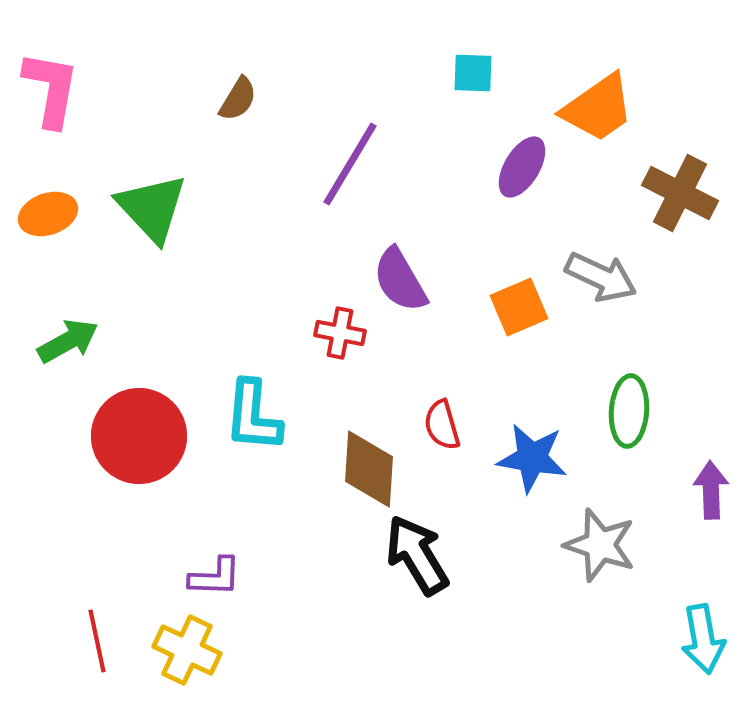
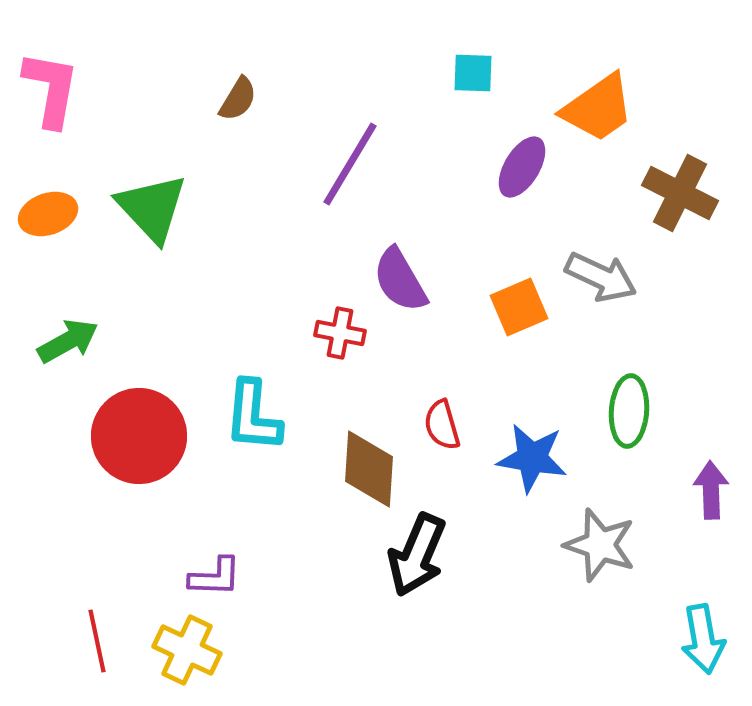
black arrow: rotated 126 degrees counterclockwise
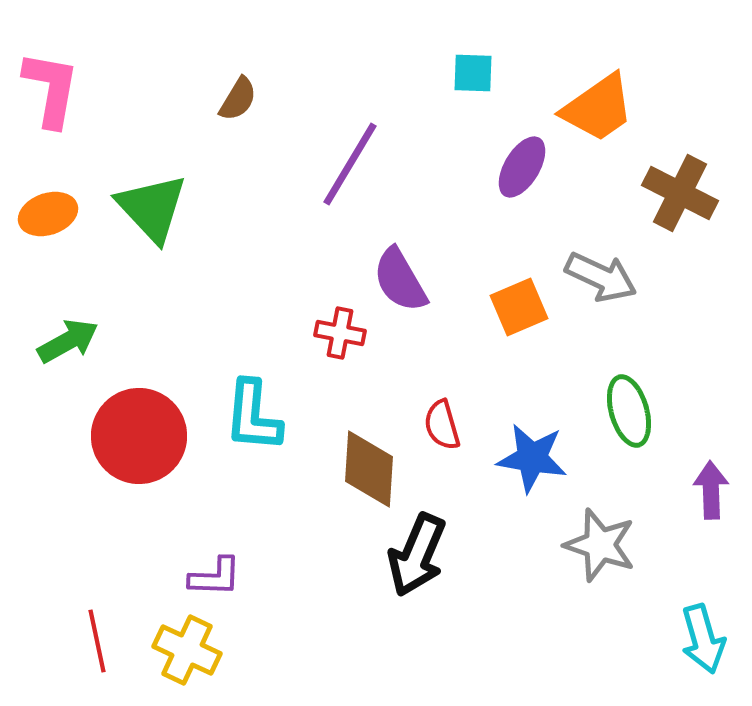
green ellipse: rotated 20 degrees counterclockwise
cyan arrow: rotated 6 degrees counterclockwise
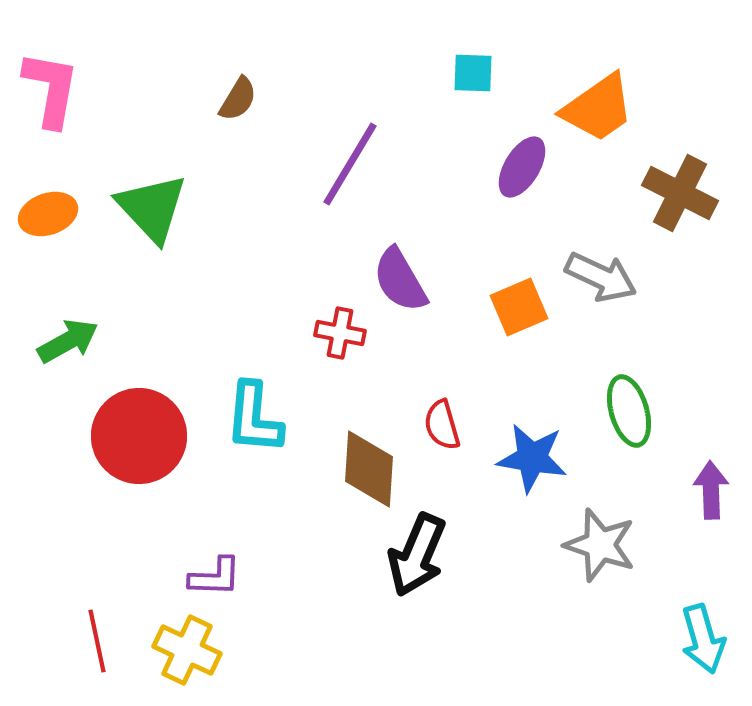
cyan L-shape: moved 1 px right, 2 px down
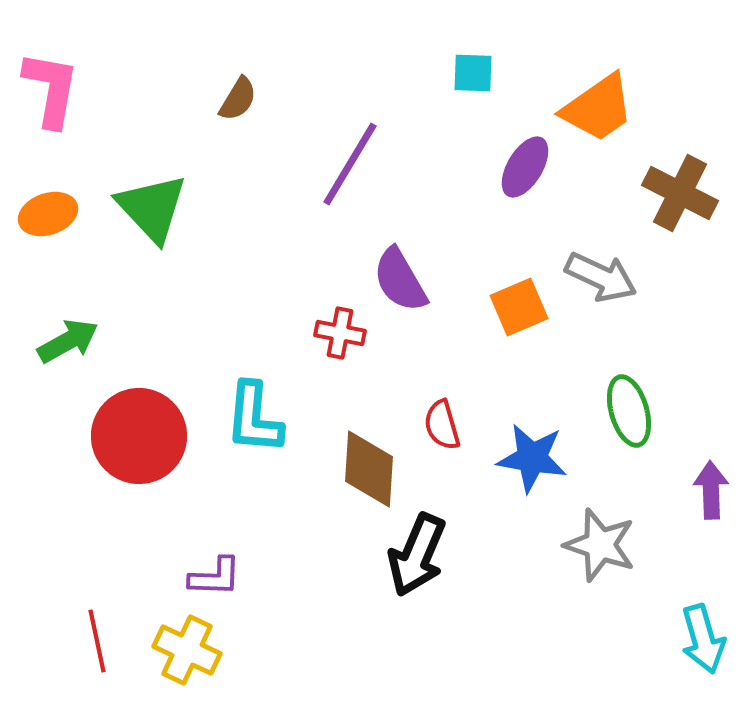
purple ellipse: moved 3 px right
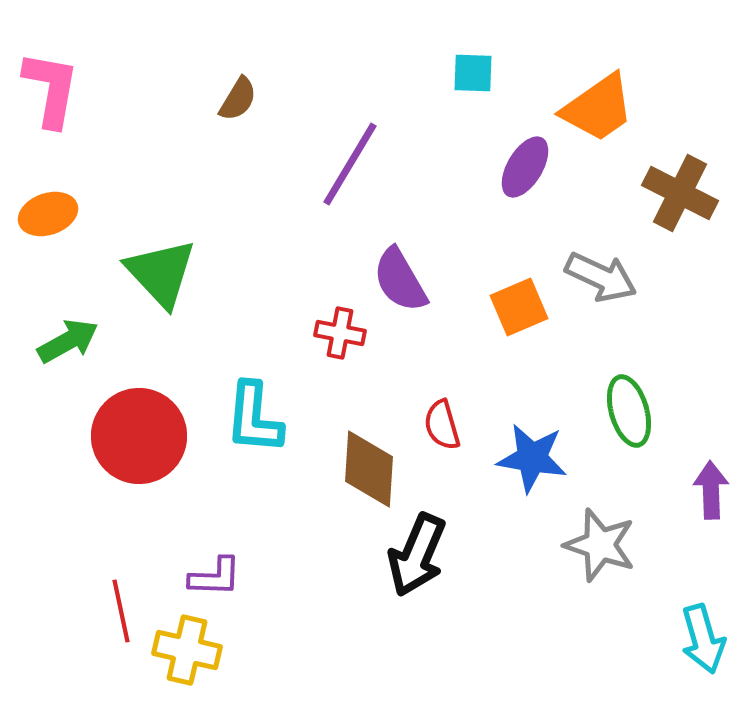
green triangle: moved 9 px right, 65 px down
red line: moved 24 px right, 30 px up
yellow cross: rotated 12 degrees counterclockwise
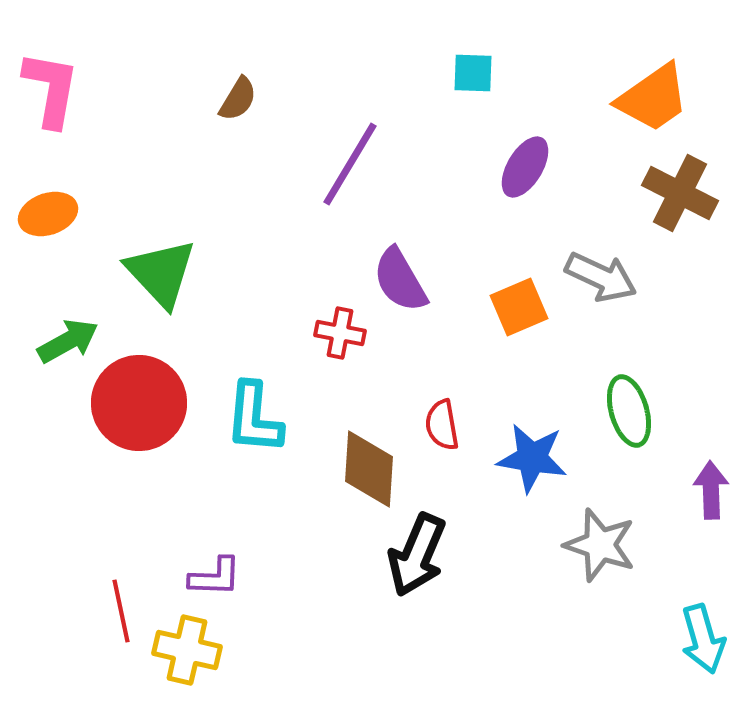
orange trapezoid: moved 55 px right, 10 px up
red semicircle: rotated 6 degrees clockwise
red circle: moved 33 px up
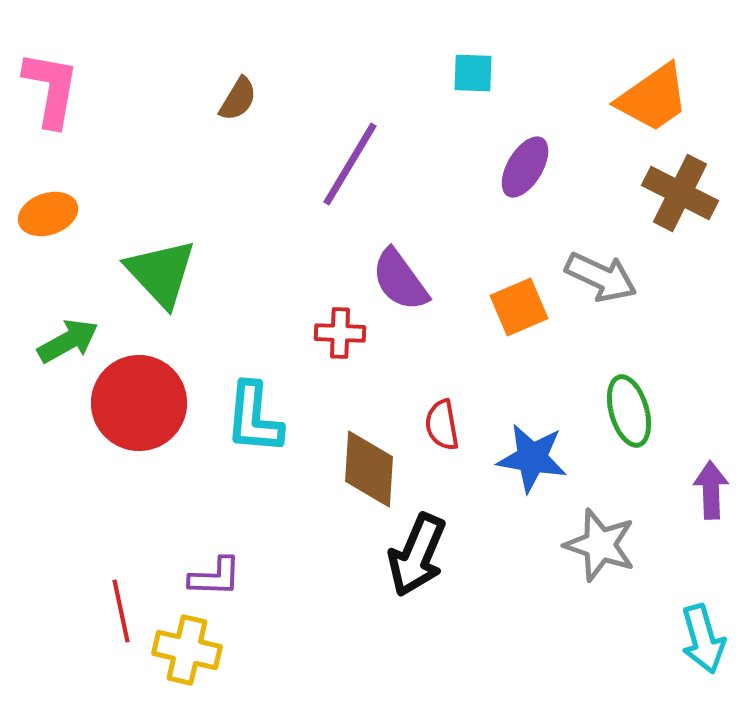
purple semicircle: rotated 6 degrees counterclockwise
red cross: rotated 9 degrees counterclockwise
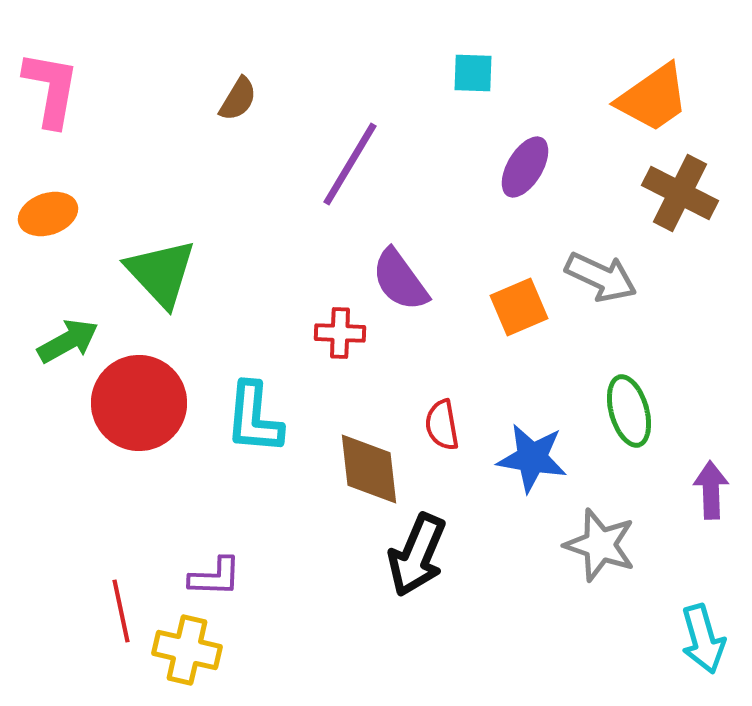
brown diamond: rotated 10 degrees counterclockwise
